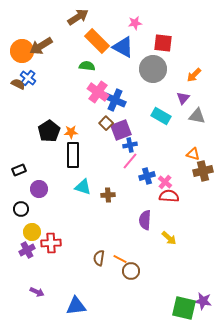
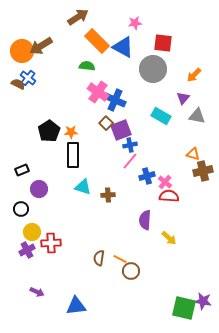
black rectangle at (19, 170): moved 3 px right
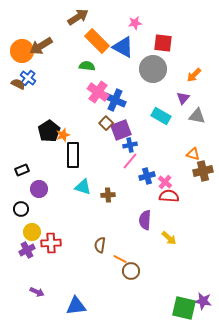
orange star at (71, 132): moved 8 px left, 3 px down; rotated 16 degrees counterclockwise
brown semicircle at (99, 258): moved 1 px right, 13 px up
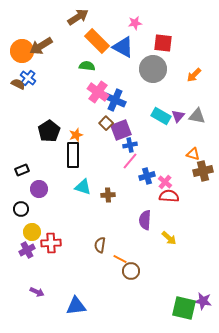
purple triangle at (183, 98): moved 5 px left, 18 px down
orange star at (63, 135): moved 13 px right
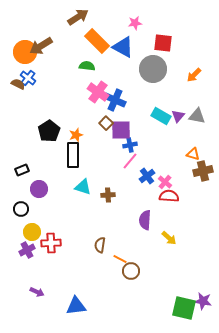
orange circle at (22, 51): moved 3 px right, 1 px down
purple square at (121, 130): rotated 20 degrees clockwise
blue cross at (147, 176): rotated 21 degrees counterclockwise
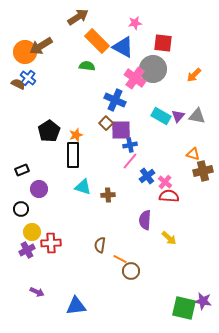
pink cross at (98, 92): moved 37 px right, 14 px up
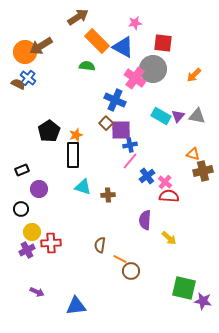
green square at (184, 308): moved 20 px up
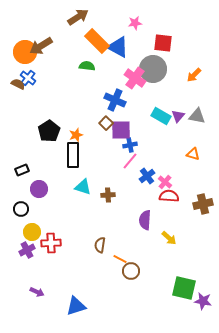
blue triangle at (123, 47): moved 5 px left
brown cross at (203, 171): moved 33 px down
blue triangle at (76, 306): rotated 10 degrees counterclockwise
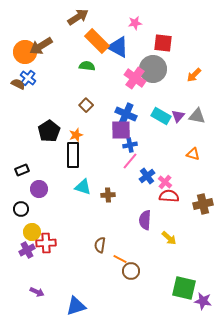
blue cross at (115, 100): moved 11 px right, 14 px down
brown square at (106, 123): moved 20 px left, 18 px up
red cross at (51, 243): moved 5 px left
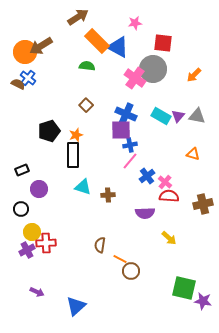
black pentagon at (49, 131): rotated 15 degrees clockwise
purple semicircle at (145, 220): moved 7 px up; rotated 96 degrees counterclockwise
blue triangle at (76, 306): rotated 25 degrees counterclockwise
